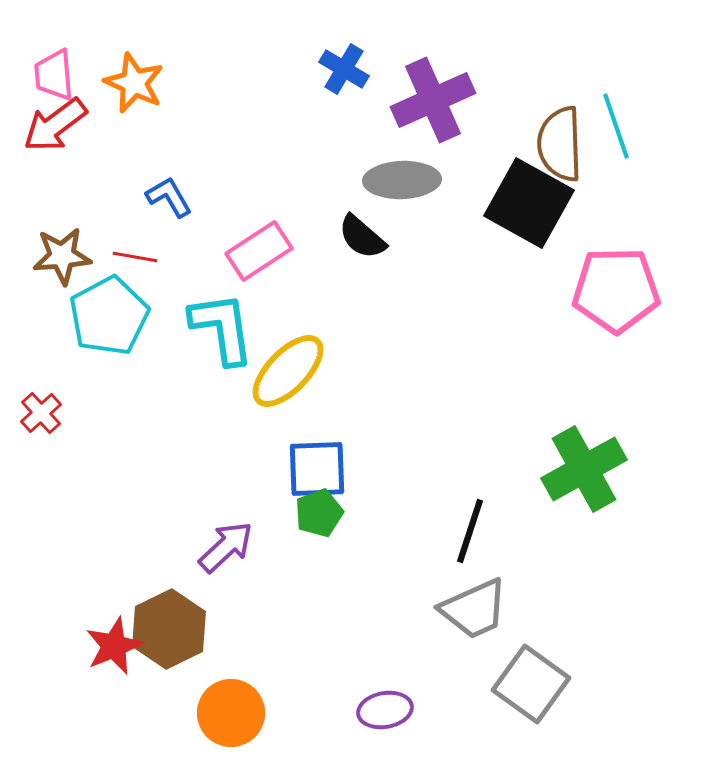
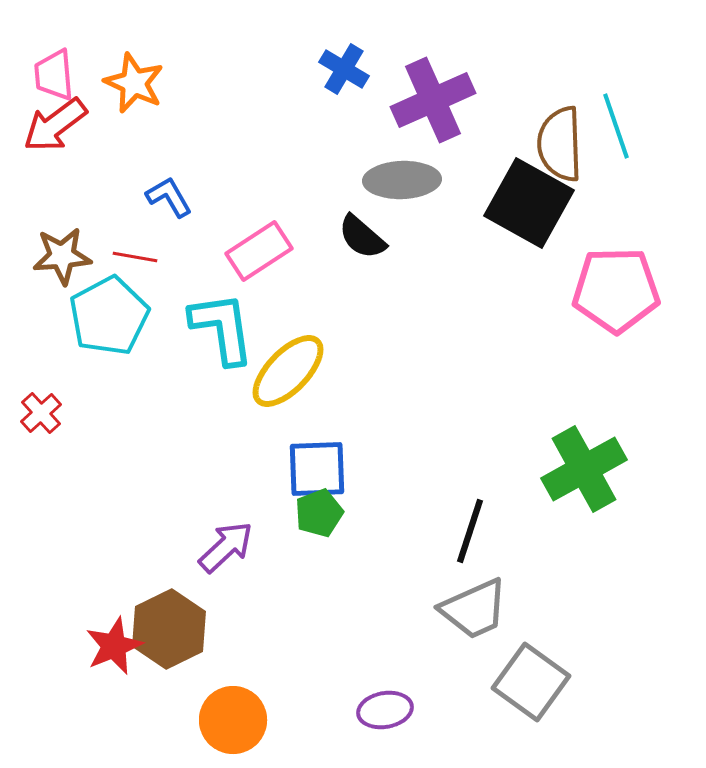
gray square: moved 2 px up
orange circle: moved 2 px right, 7 px down
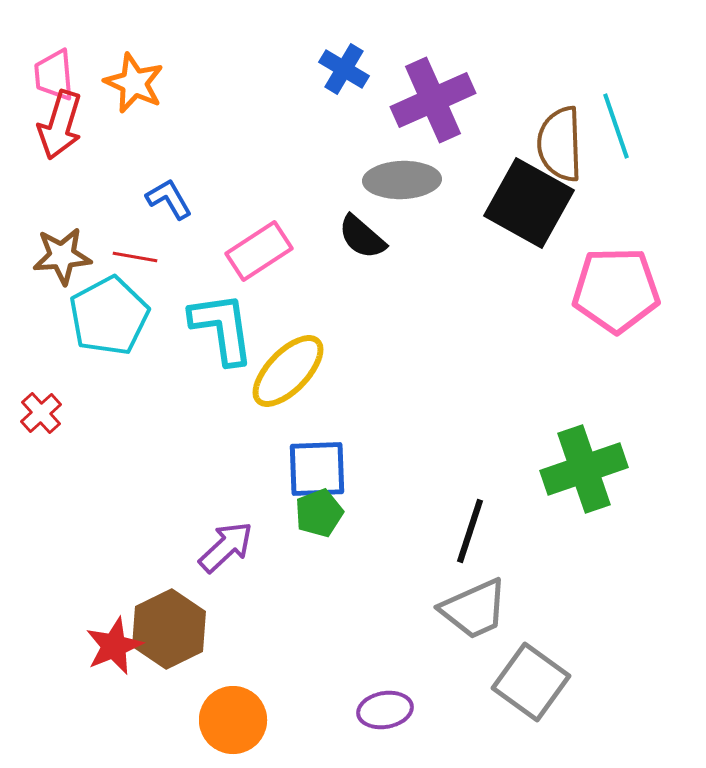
red arrow: moved 5 px right; rotated 36 degrees counterclockwise
blue L-shape: moved 2 px down
green cross: rotated 10 degrees clockwise
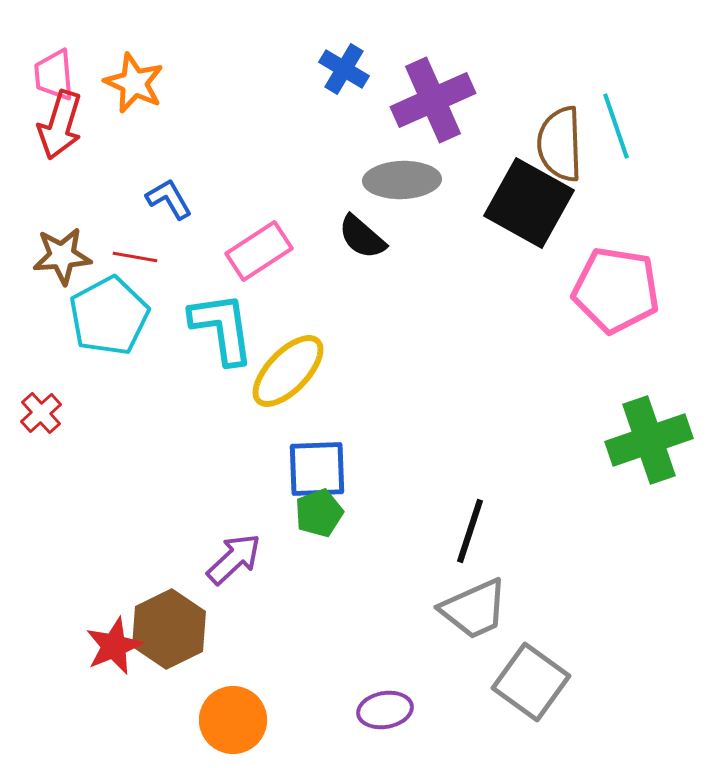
pink pentagon: rotated 10 degrees clockwise
green cross: moved 65 px right, 29 px up
purple arrow: moved 8 px right, 12 px down
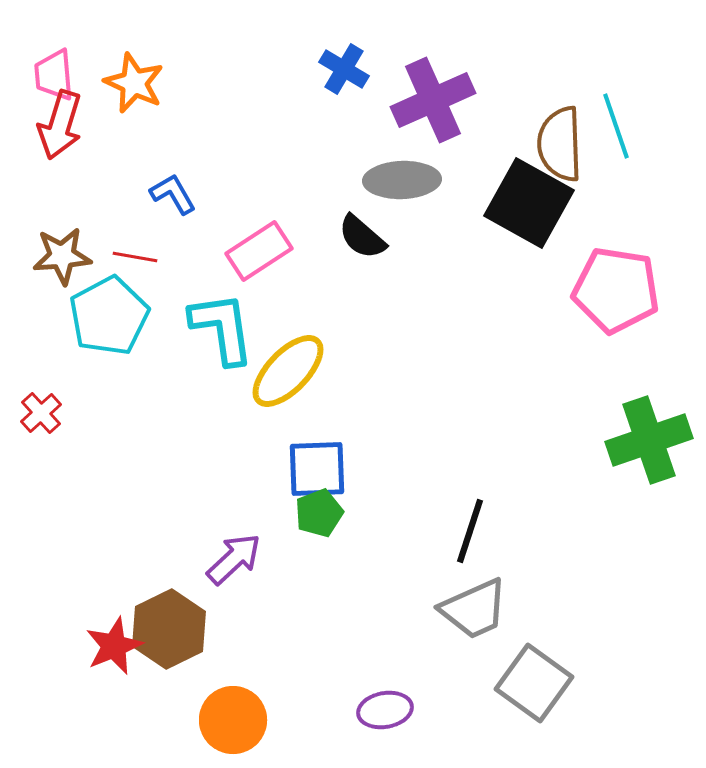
blue L-shape: moved 4 px right, 5 px up
gray square: moved 3 px right, 1 px down
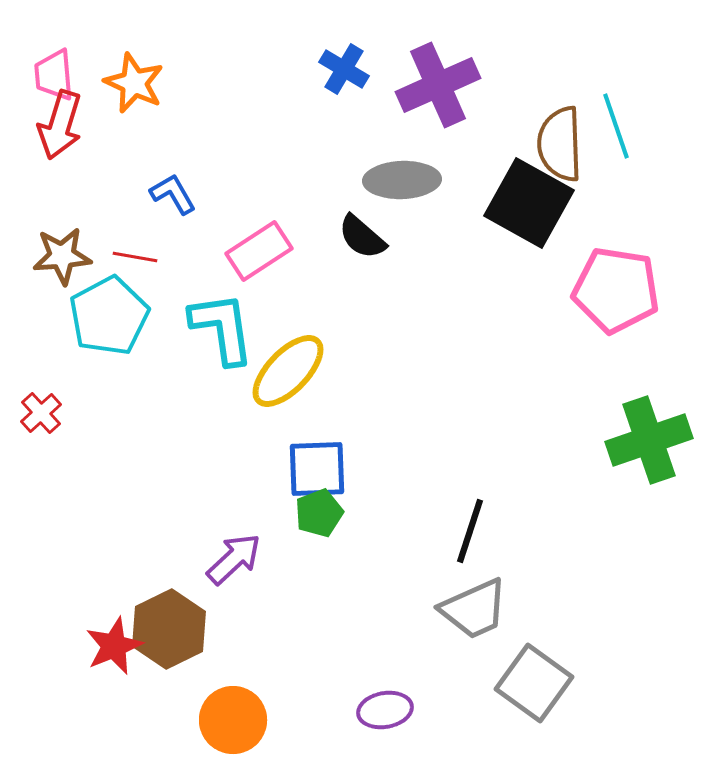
purple cross: moved 5 px right, 15 px up
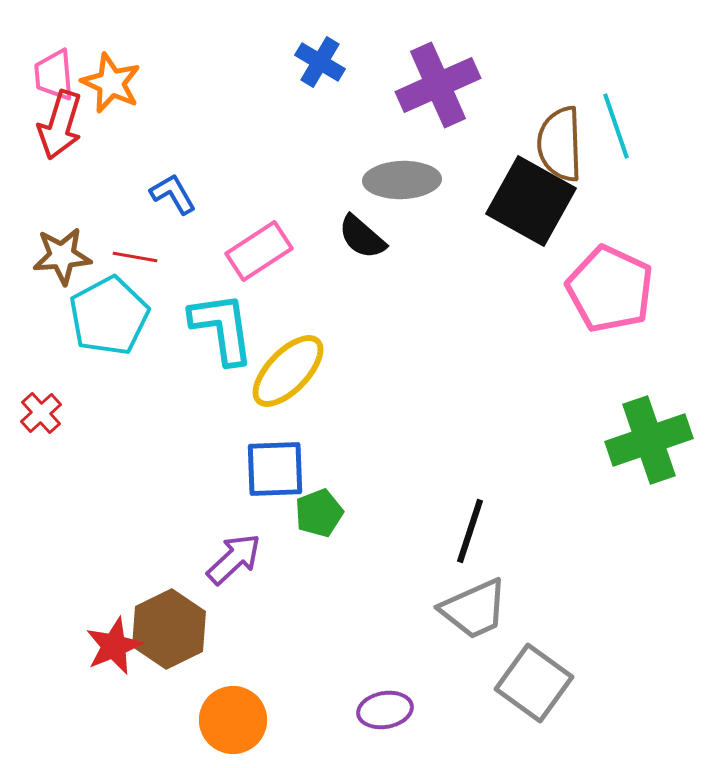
blue cross: moved 24 px left, 7 px up
orange star: moved 23 px left
black square: moved 2 px right, 2 px up
pink pentagon: moved 6 px left, 1 px up; rotated 16 degrees clockwise
blue square: moved 42 px left
